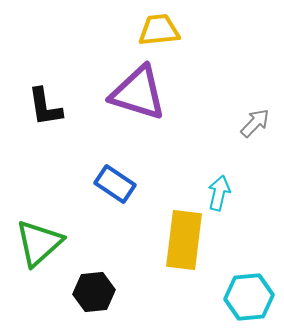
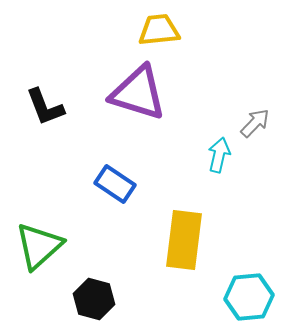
black L-shape: rotated 12 degrees counterclockwise
cyan arrow: moved 38 px up
green triangle: moved 3 px down
black hexagon: moved 7 px down; rotated 21 degrees clockwise
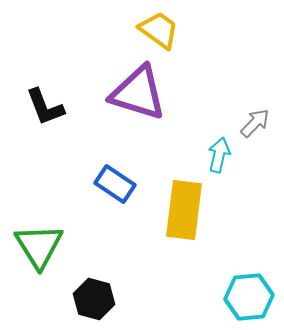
yellow trapezoid: rotated 42 degrees clockwise
yellow rectangle: moved 30 px up
green triangle: rotated 20 degrees counterclockwise
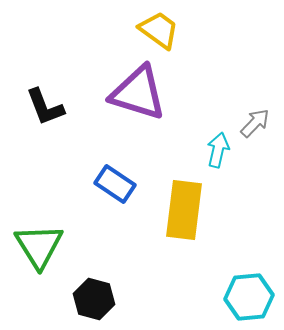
cyan arrow: moved 1 px left, 5 px up
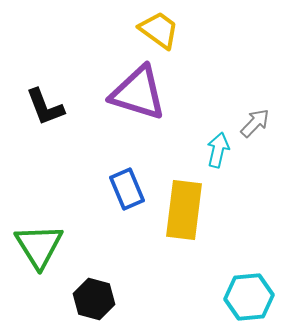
blue rectangle: moved 12 px right, 5 px down; rotated 33 degrees clockwise
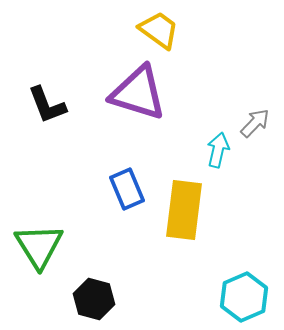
black L-shape: moved 2 px right, 2 px up
cyan hexagon: moved 5 px left; rotated 18 degrees counterclockwise
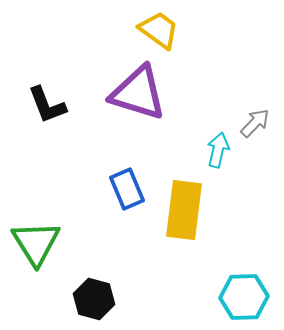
green triangle: moved 3 px left, 3 px up
cyan hexagon: rotated 21 degrees clockwise
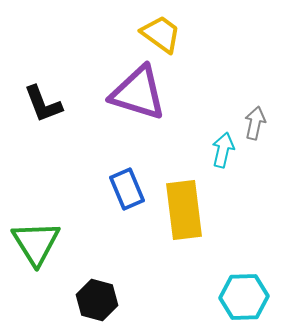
yellow trapezoid: moved 2 px right, 4 px down
black L-shape: moved 4 px left, 1 px up
gray arrow: rotated 32 degrees counterclockwise
cyan arrow: moved 5 px right
yellow rectangle: rotated 14 degrees counterclockwise
black hexagon: moved 3 px right, 1 px down
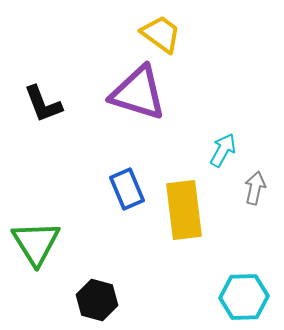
gray arrow: moved 65 px down
cyan arrow: rotated 16 degrees clockwise
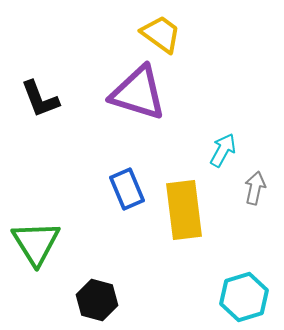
black L-shape: moved 3 px left, 5 px up
cyan hexagon: rotated 15 degrees counterclockwise
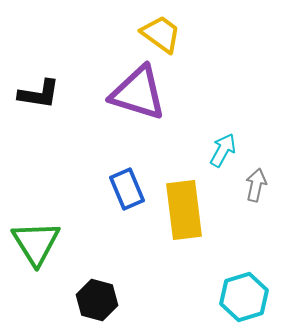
black L-shape: moved 1 px left, 5 px up; rotated 60 degrees counterclockwise
gray arrow: moved 1 px right, 3 px up
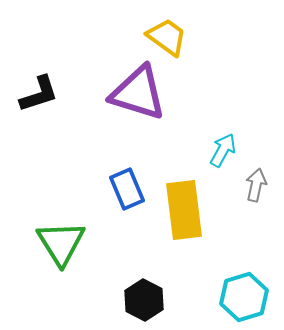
yellow trapezoid: moved 6 px right, 3 px down
black L-shape: rotated 27 degrees counterclockwise
green triangle: moved 25 px right
black hexagon: moved 47 px right; rotated 12 degrees clockwise
